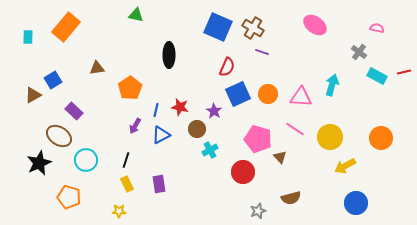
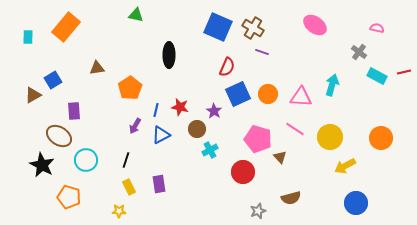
purple rectangle at (74, 111): rotated 42 degrees clockwise
black star at (39, 163): moved 3 px right, 2 px down; rotated 20 degrees counterclockwise
yellow rectangle at (127, 184): moved 2 px right, 3 px down
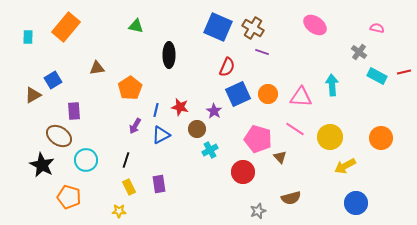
green triangle at (136, 15): moved 11 px down
cyan arrow at (332, 85): rotated 20 degrees counterclockwise
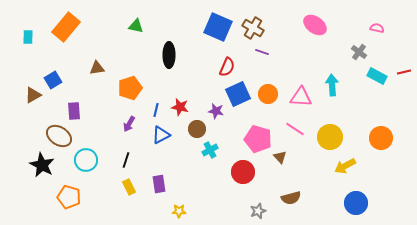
orange pentagon at (130, 88): rotated 15 degrees clockwise
purple star at (214, 111): moved 2 px right; rotated 21 degrees counterclockwise
purple arrow at (135, 126): moved 6 px left, 2 px up
yellow star at (119, 211): moved 60 px right
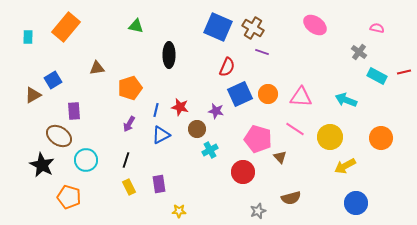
cyan arrow at (332, 85): moved 14 px right, 15 px down; rotated 65 degrees counterclockwise
blue square at (238, 94): moved 2 px right
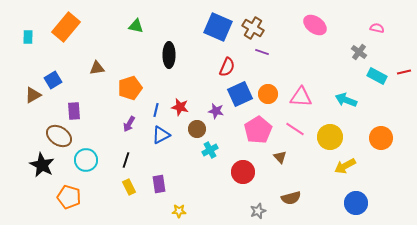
pink pentagon at (258, 139): moved 9 px up; rotated 24 degrees clockwise
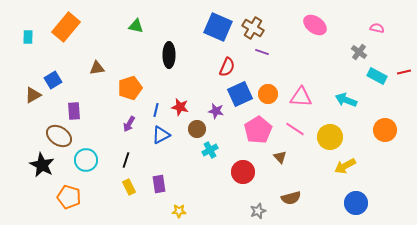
orange circle at (381, 138): moved 4 px right, 8 px up
